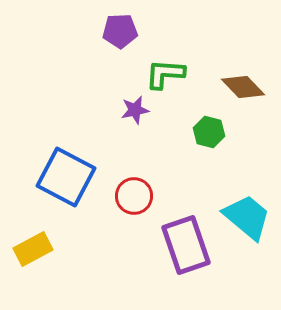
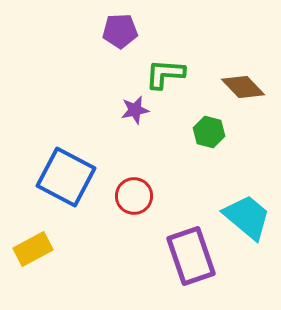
purple rectangle: moved 5 px right, 11 px down
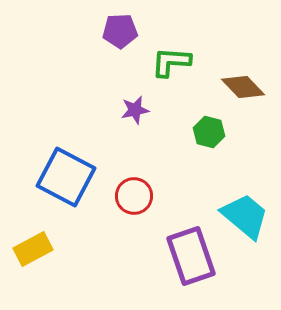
green L-shape: moved 6 px right, 12 px up
cyan trapezoid: moved 2 px left, 1 px up
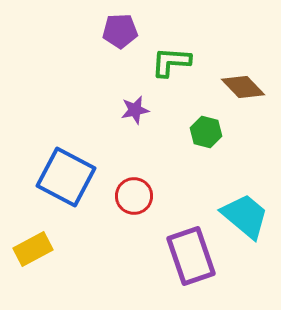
green hexagon: moved 3 px left
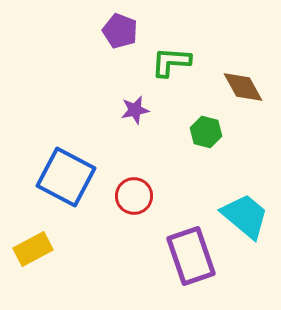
purple pentagon: rotated 24 degrees clockwise
brown diamond: rotated 15 degrees clockwise
